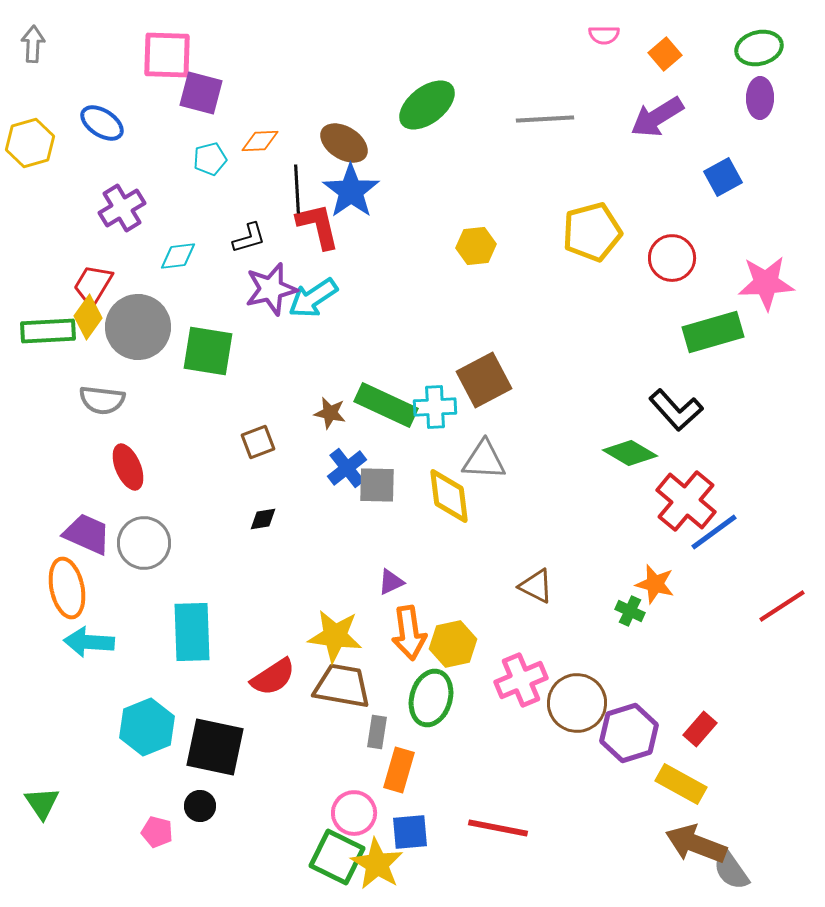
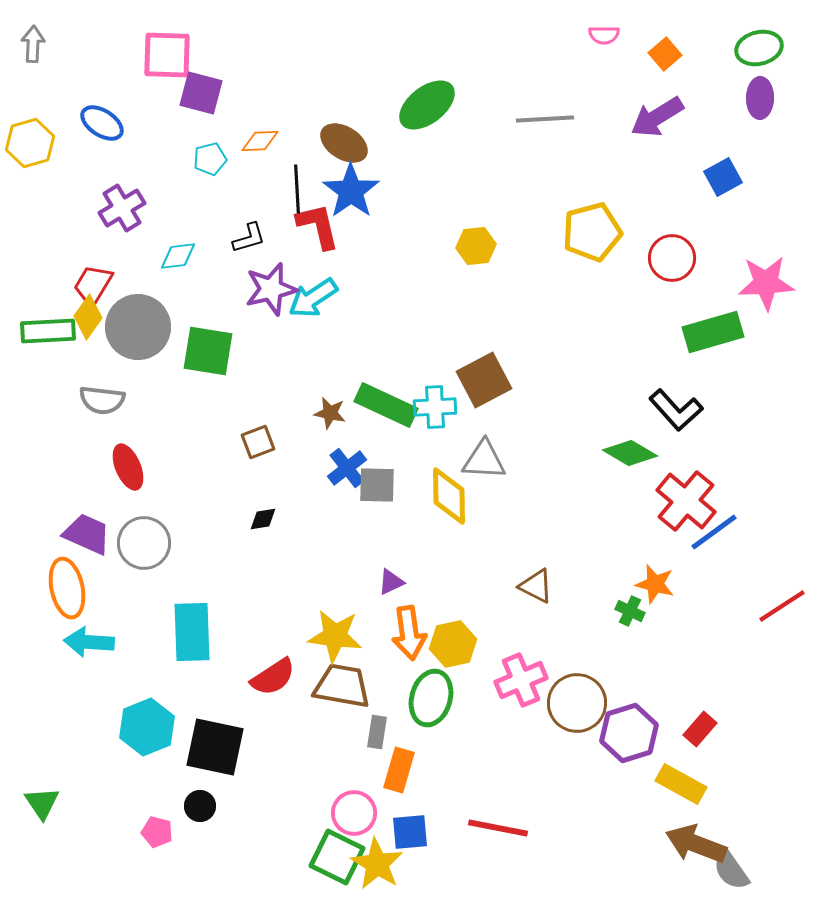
yellow diamond at (449, 496): rotated 6 degrees clockwise
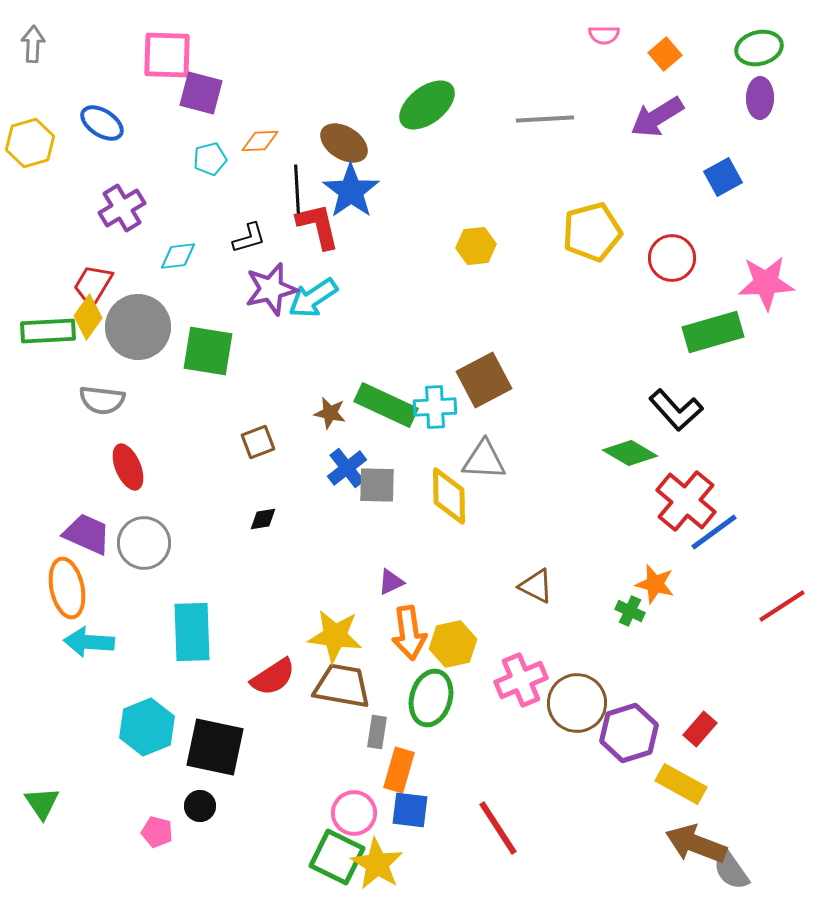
red line at (498, 828): rotated 46 degrees clockwise
blue square at (410, 832): moved 22 px up; rotated 12 degrees clockwise
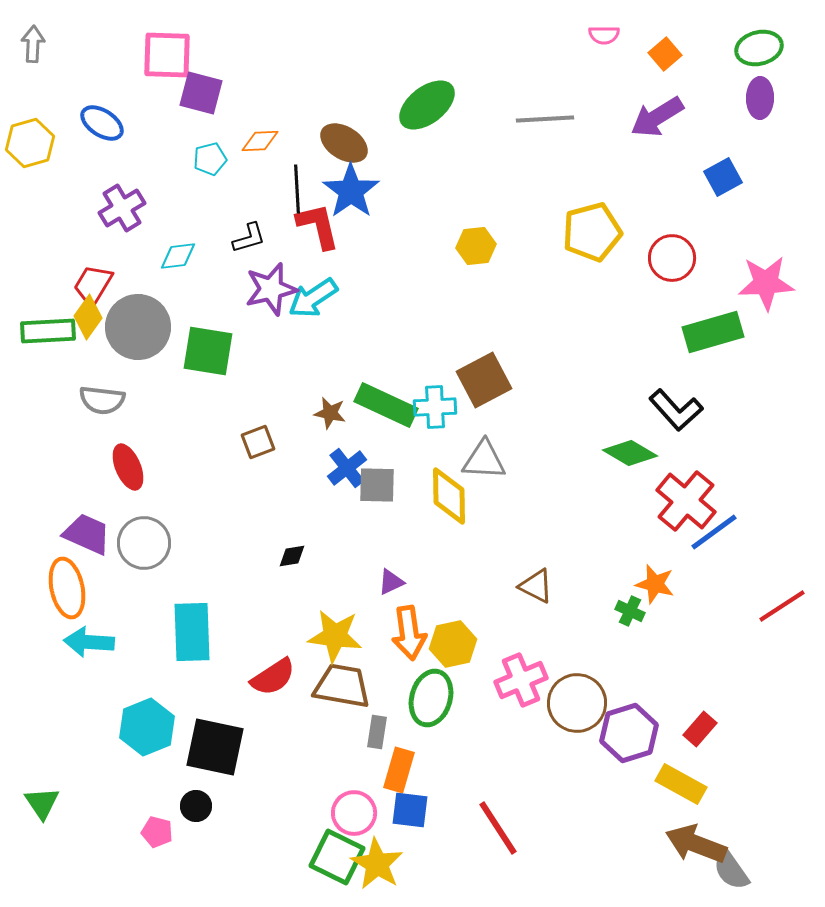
black diamond at (263, 519): moved 29 px right, 37 px down
black circle at (200, 806): moved 4 px left
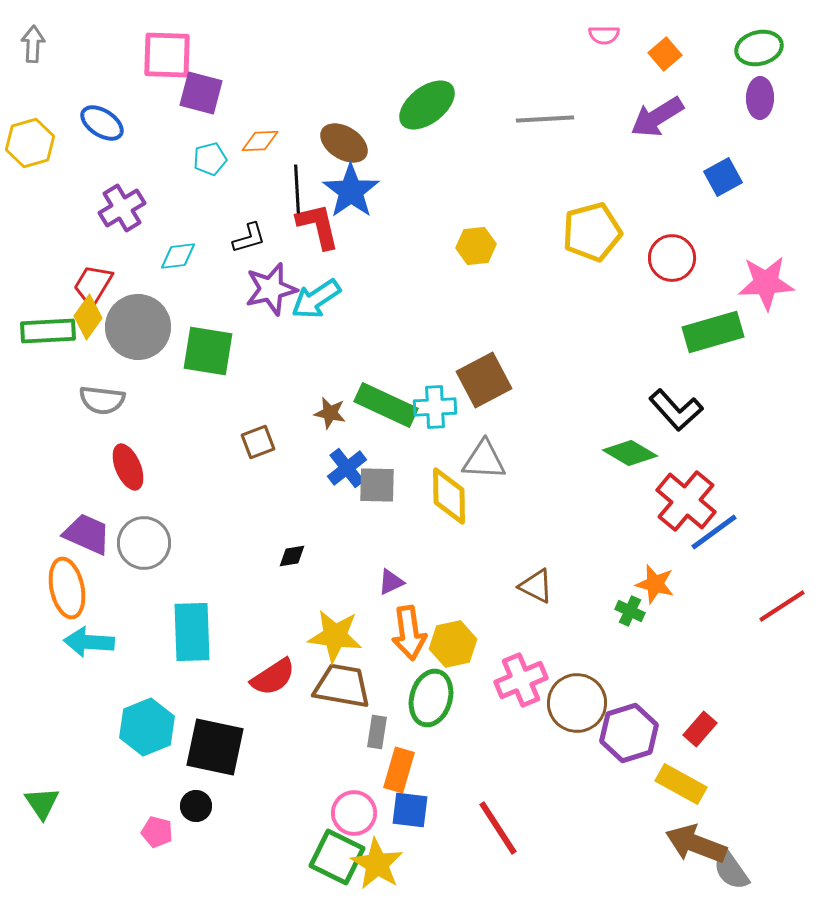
cyan arrow at (313, 298): moved 3 px right, 1 px down
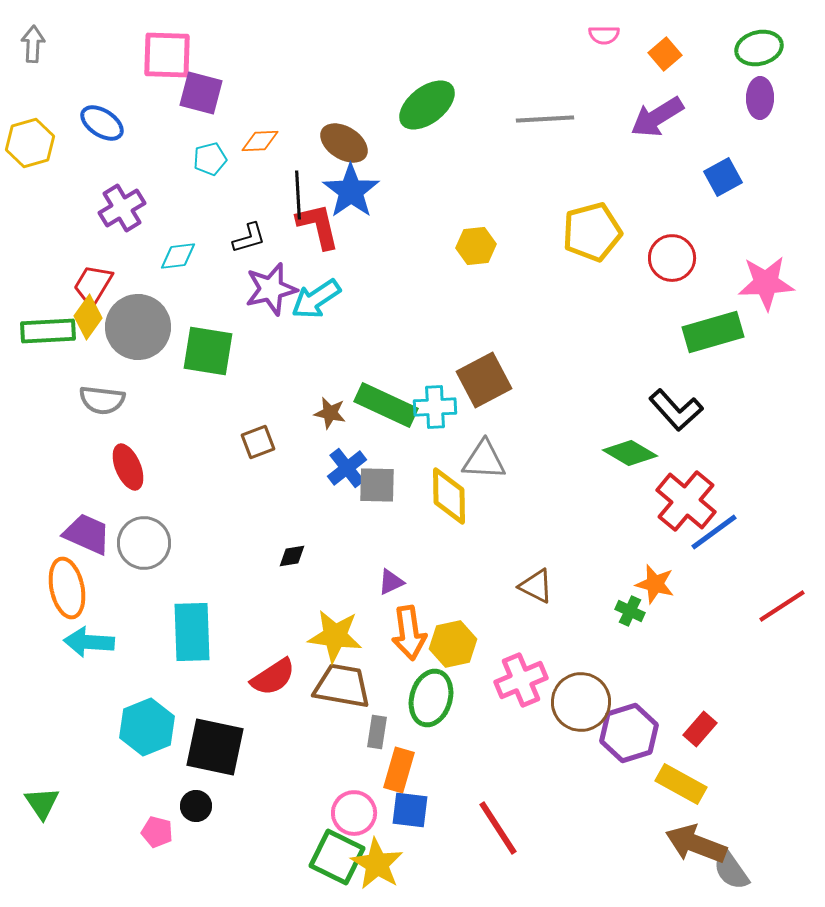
black line at (297, 189): moved 1 px right, 6 px down
brown circle at (577, 703): moved 4 px right, 1 px up
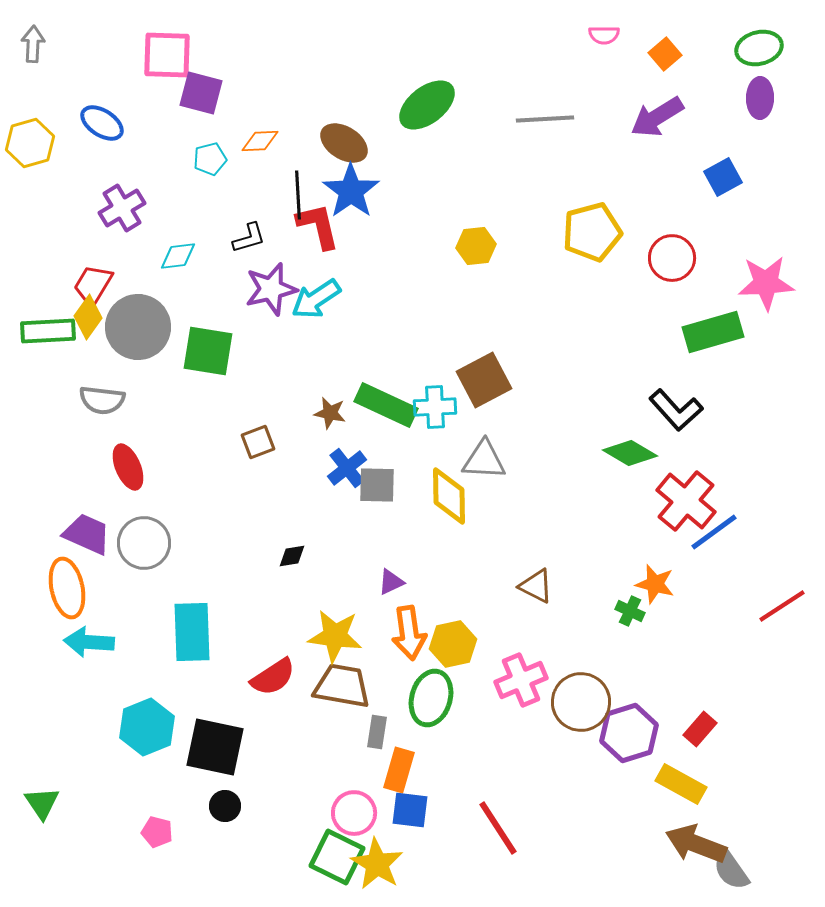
black circle at (196, 806): moved 29 px right
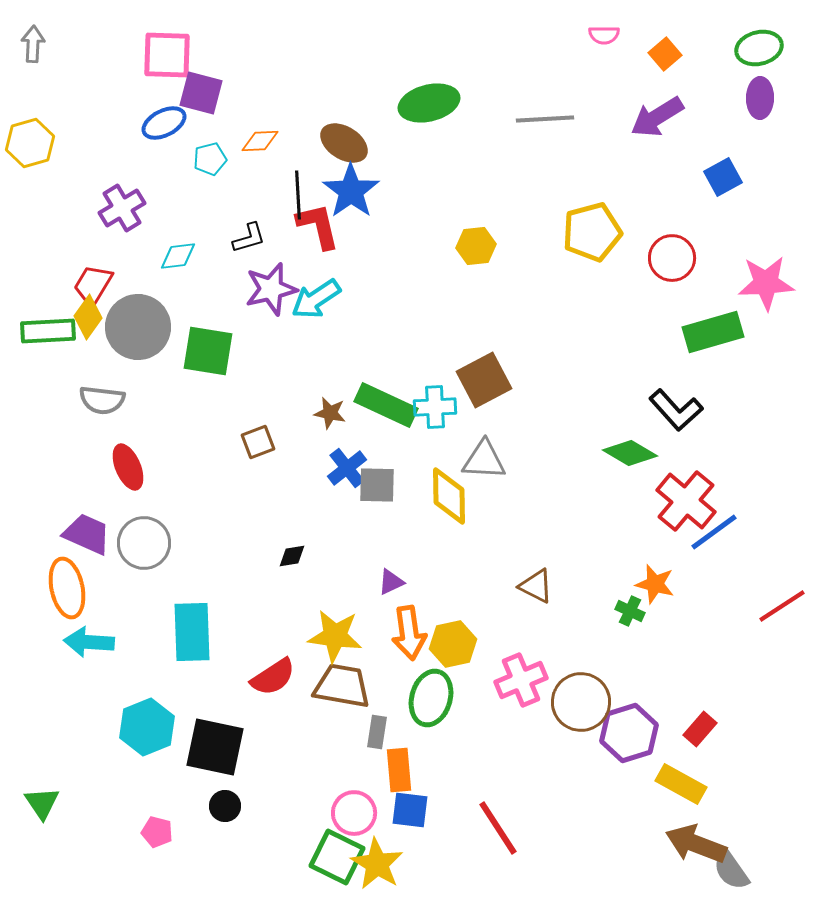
green ellipse at (427, 105): moved 2 px right, 2 px up; rotated 24 degrees clockwise
blue ellipse at (102, 123): moved 62 px right; rotated 60 degrees counterclockwise
orange rectangle at (399, 770): rotated 21 degrees counterclockwise
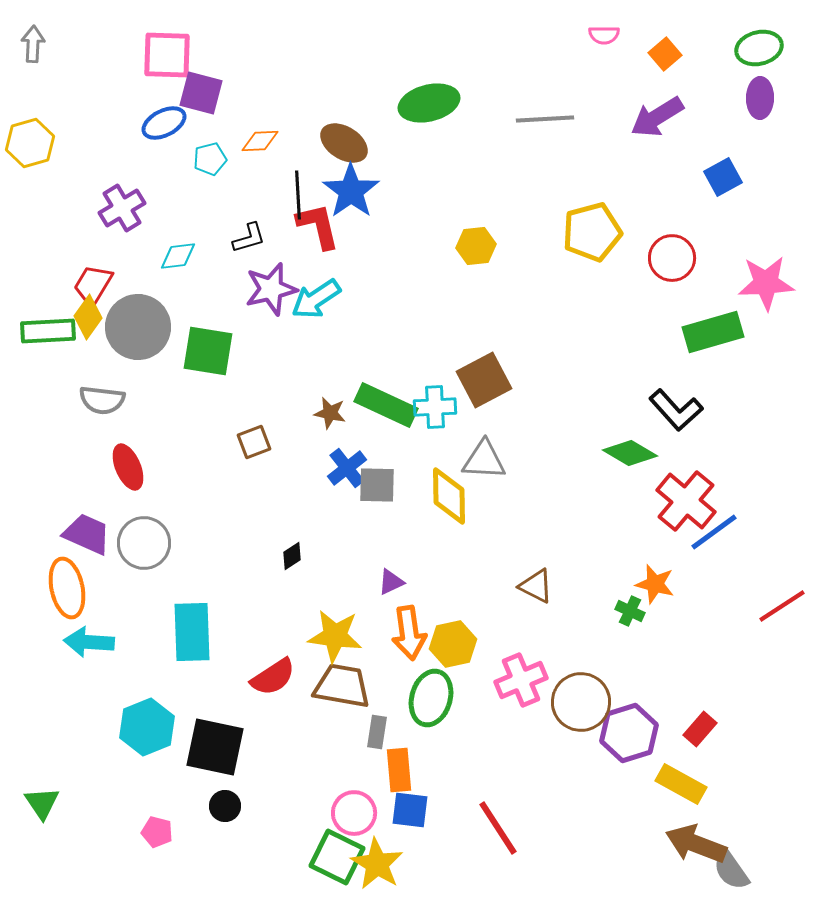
brown square at (258, 442): moved 4 px left
black diamond at (292, 556): rotated 24 degrees counterclockwise
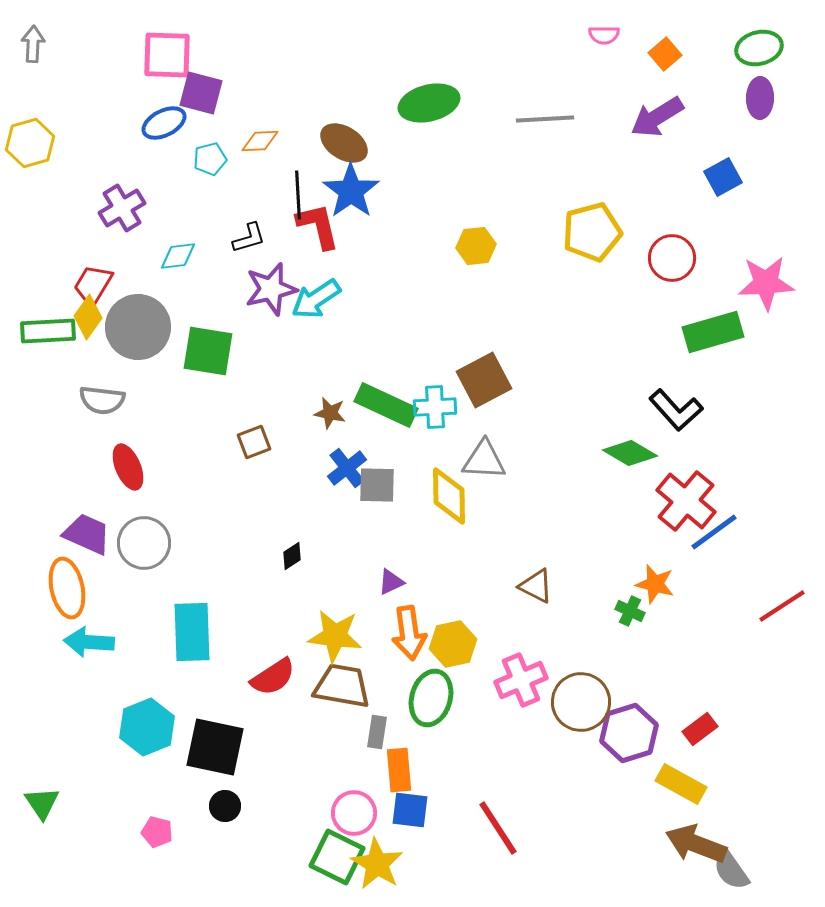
red rectangle at (700, 729): rotated 12 degrees clockwise
